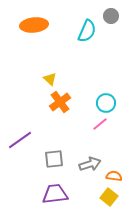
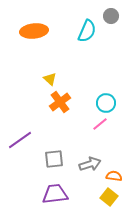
orange ellipse: moved 6 px down
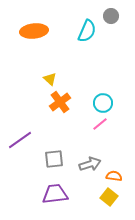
cyan circle: moved 3 px left
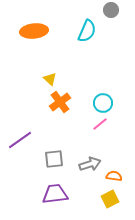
gray circle: moved 6 px up
yellow square: moved 1 px right, 2 px down; rotated 24 degrees clockwise
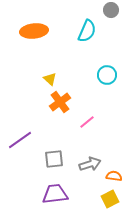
cyan circle: moved 4 px right, 28 px up
pink line: moved 13 px left, 2 px up
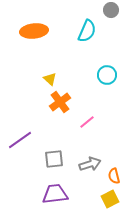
orange semicircle: rotated 112 degrees counterclockwise
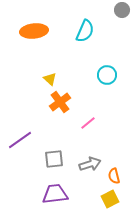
gray circle: moved 11 px right
cyan semicircle: moved 2 px left
pink line: moved 1 px right, 1 px down
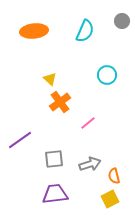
gray circle: moved 11 px down
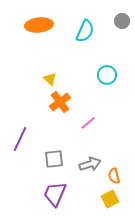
orange ellipse: moved 5 px right, 6 px up
purple line: moved 1 px up; rotated 30 degrees counterclockwise
purple trapezoid: rotated 60 degrees counterclockwise
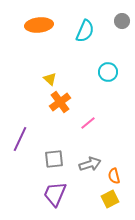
cyan circle: moved 1 px right, 3 px up
